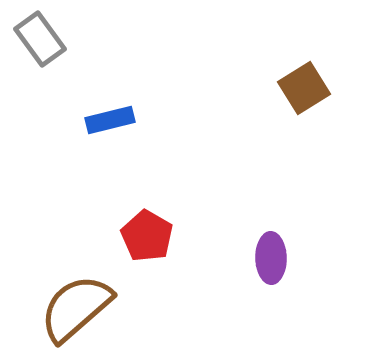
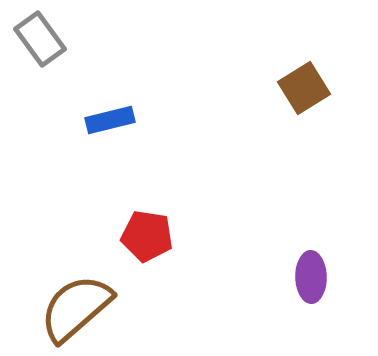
red pentagon: rotated 21 degrees counterclockwise
purple ellipse: moved 40 px right, 19 px down
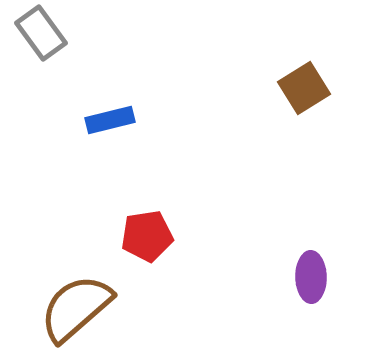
gray rectangle: moved 1 px right, 6 px up
red pentagon: rotated 18 degrees counterclockwise
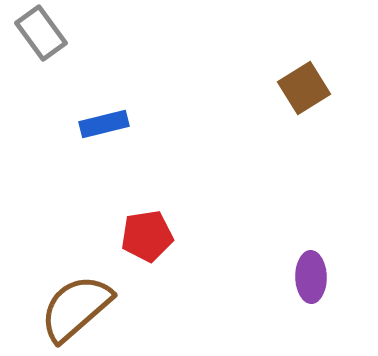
blue rectangle: moved 6 px left, 4 px down
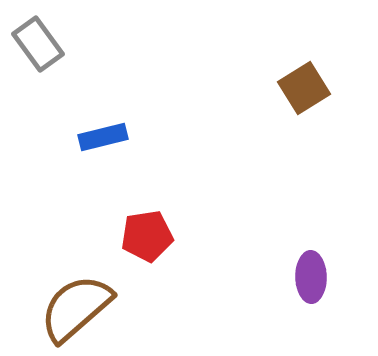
gray rectangle: moved 3 px left, 11 px down
blue rectangle: moved 1 px left, 13 px down
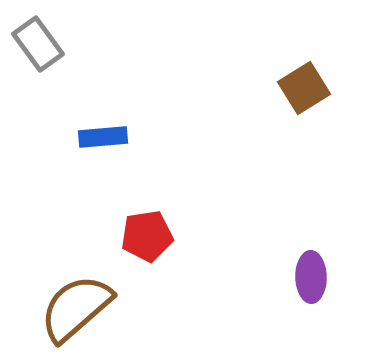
blue rectangle: rotated 9 degrees clockwise
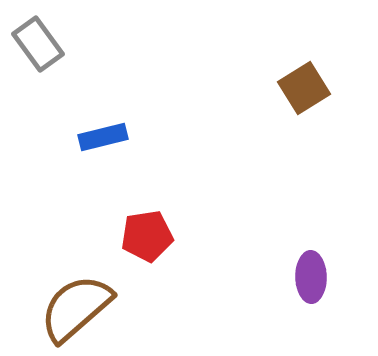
blue rectangle: rotated 9 degrees counterclockwise
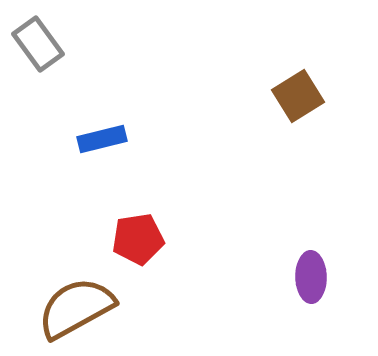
brown square: moved 6 px left, 8 px down
blue rectangle: moved 1 px left, 2 px down
red pentagon: moved 9 px left, 3 px down
brown semicircle: rotated 12 degrees clockwise
